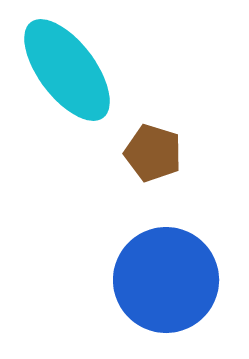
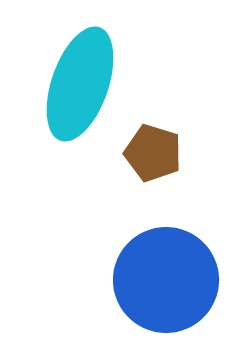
cyan ellipse: moved 13 px right, 14 px down; rotated 56 degrees clockwise
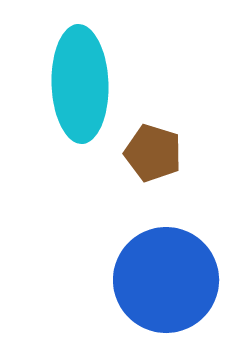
cyan ellipse: rotated 21 degrees counterclockwise
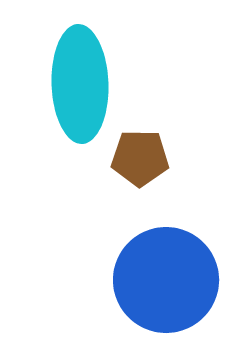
brown pentagon: moved 13 px left, 5 px down; rotated 16 degrees counterclockwise
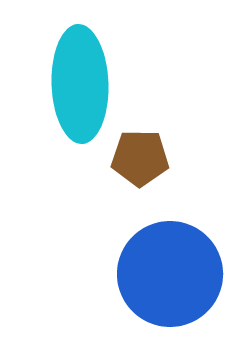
blue circle: moved 4 px right, 6 px up
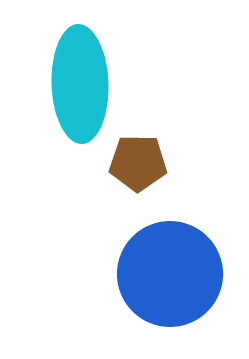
brown pentagon: moved 2 px left, 5 px down
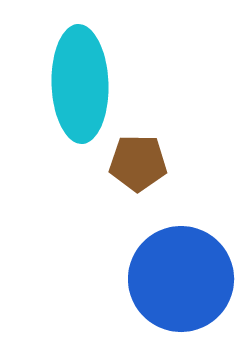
blue circle: moved 11 px right, 5 px down
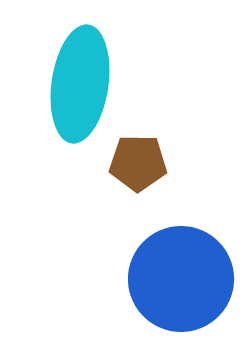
cyan ellipse: rotated 10 degrees clockwise
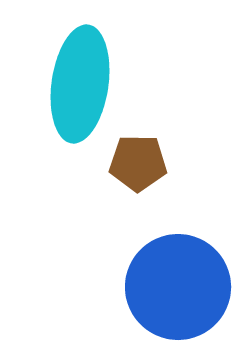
blue circle: moved 3 px left, 8 px down
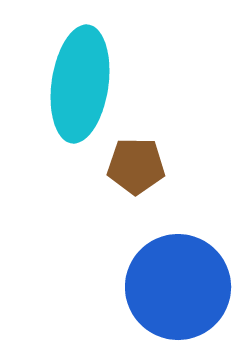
brown pentagon: moved 2 px left, 3 px down
